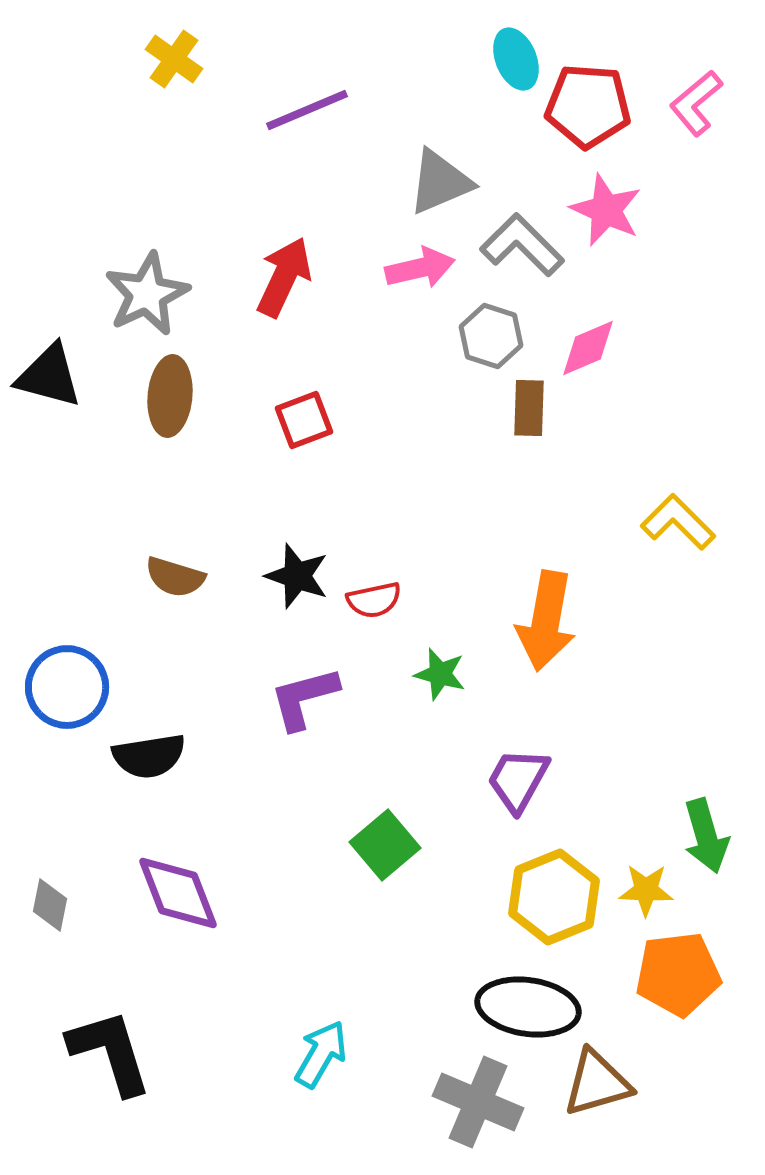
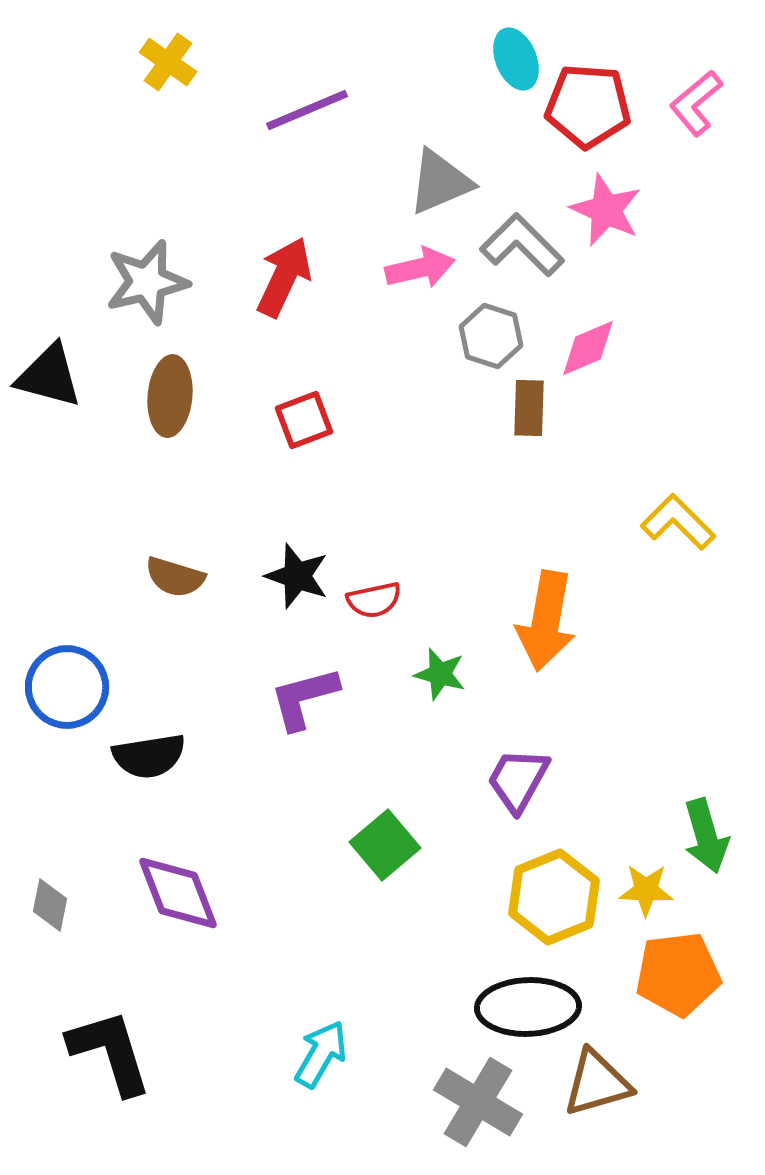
yellow cross: moved 6 px left, 3 px down
gray star: moved 12 px up; rotated 12 degrees clockwise
black ellipse: rotated 10 degrees counterclockwise
gray cross: rotated 8 degrees clockwise
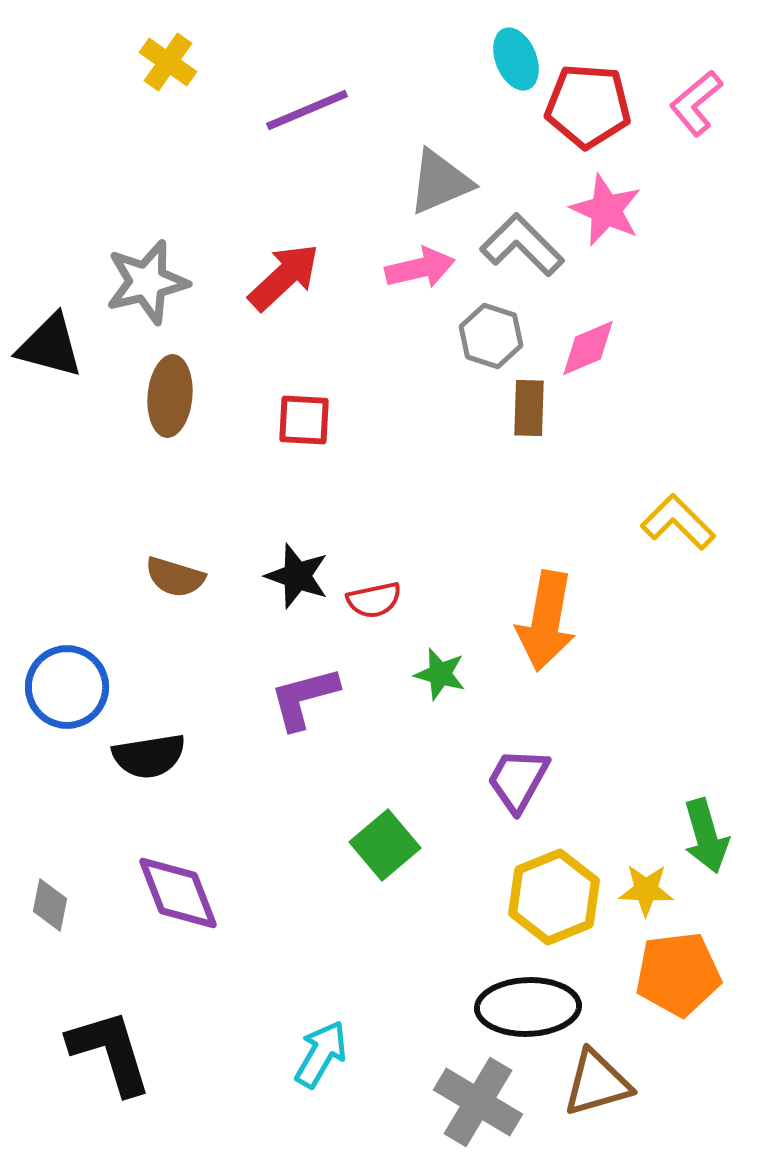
red arrow: rotated 22 degrees clockwise
black triangle: moved 1 px right, 30 px up
red square: rotated 24 degrees clockwise
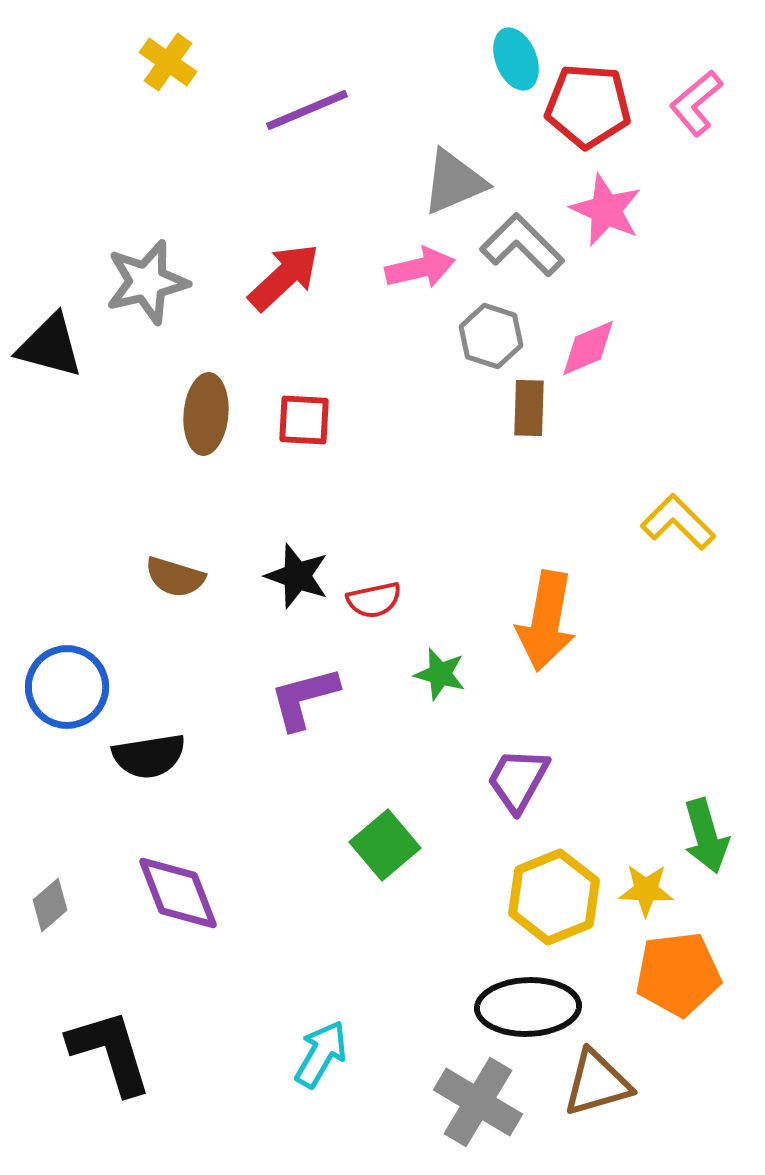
gray triangle: moved 14 px right
brown ellipse: moved 36 px right, 18 px down
gray diamond: rotated 38 degrees clockwise
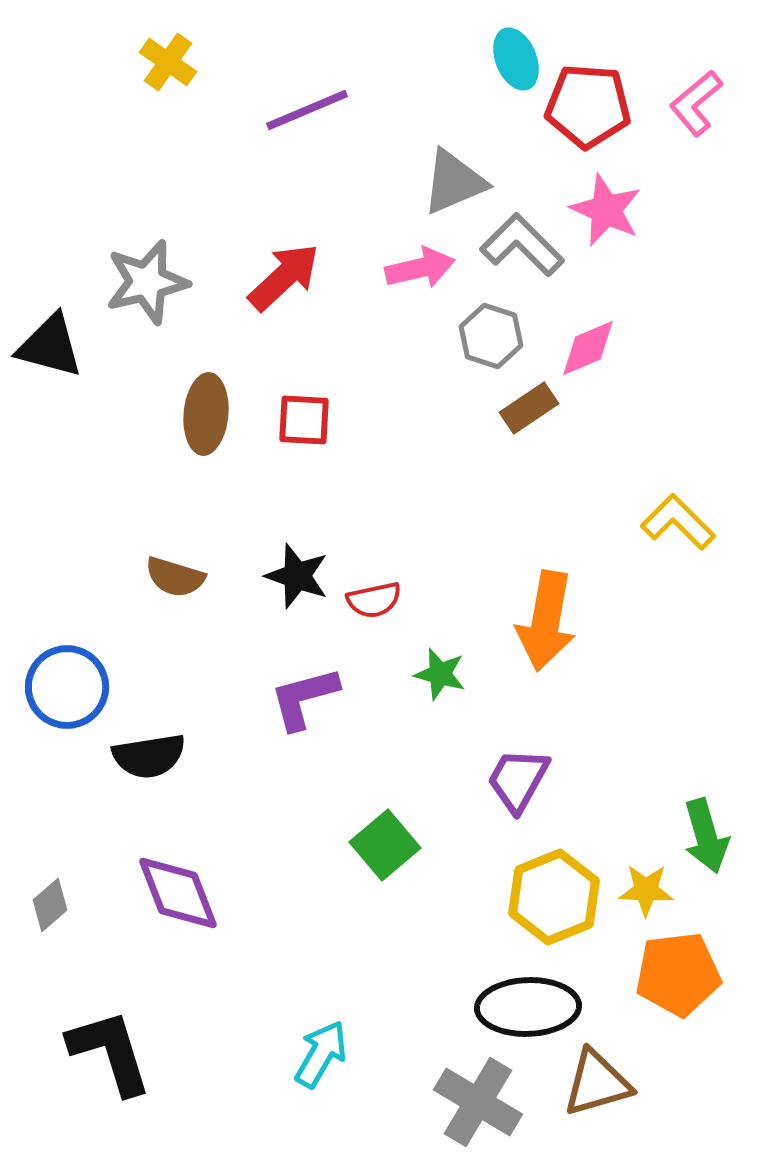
brown rectangle: rotated 54 degrees clockwise
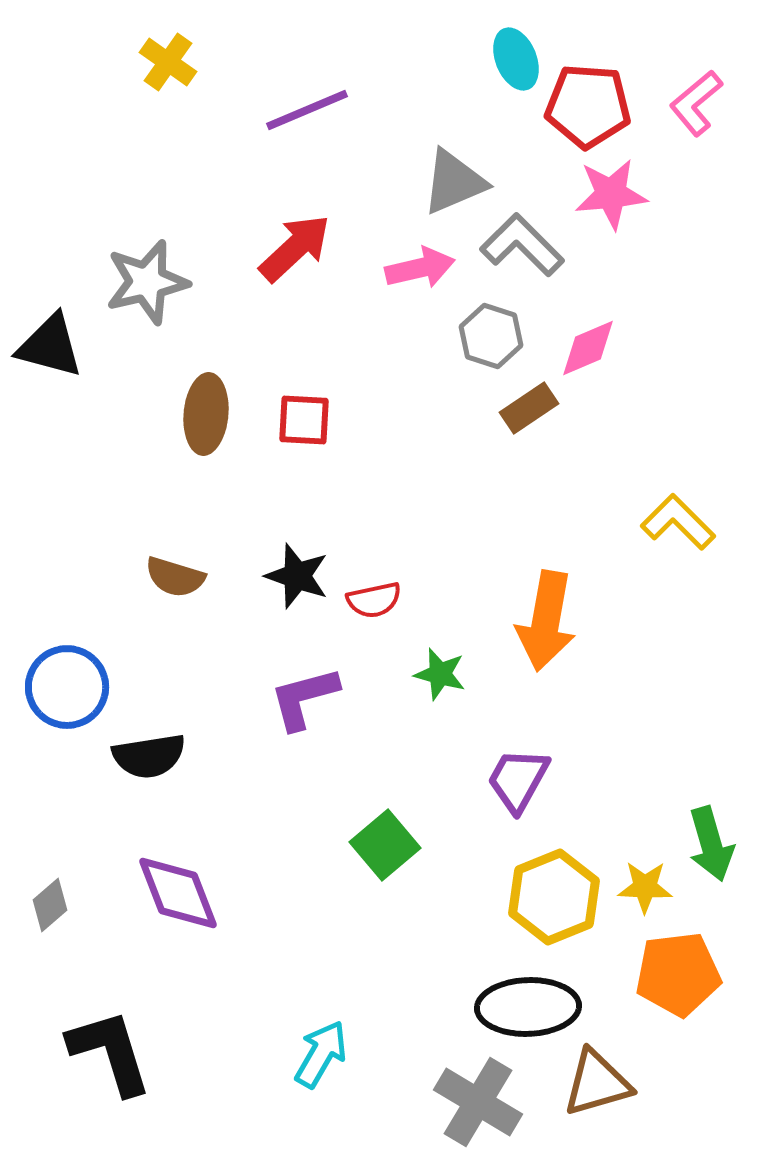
pink star: moved 5 px right, 16 px up; rotated 30 degrees counterclockwise
red arrow: moved 11 px right, 29 px up
green arrow: moved 5 px right, 8 px down
yellow star: moved 1 px left, 3 px up
